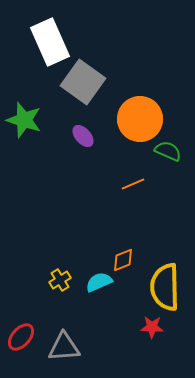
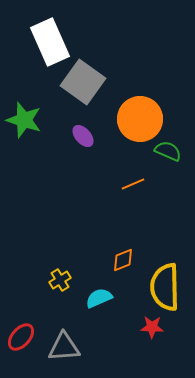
cyan semicircle: moved 16 px down
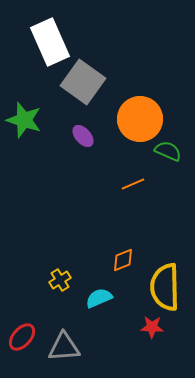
red ellipse: moved 1 px right
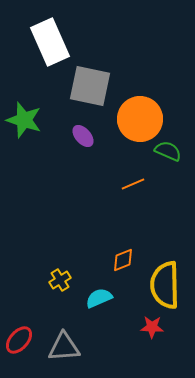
gray square: moved 7 px right, 4 px down; rotated 24 degrees counterclockwise
yellow semicircle: moved 2 px up
red ellipse: moved 3 px left, 3 px down
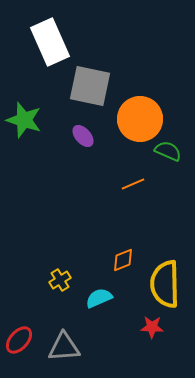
yellow semicircle: moved 1 px up
